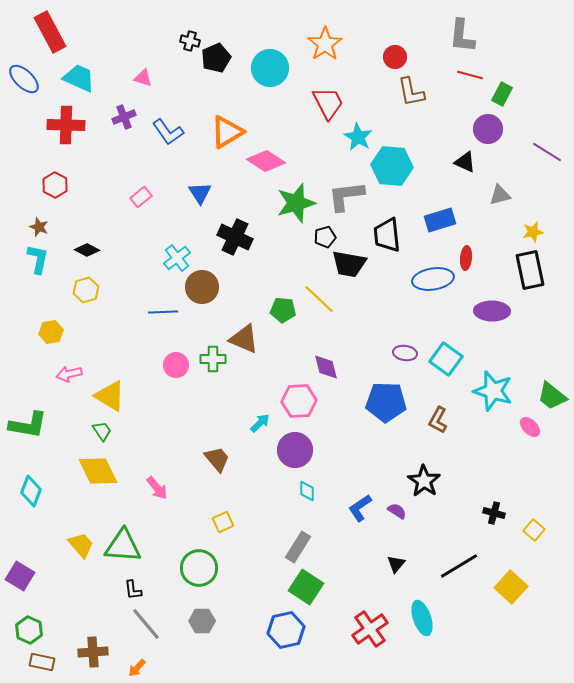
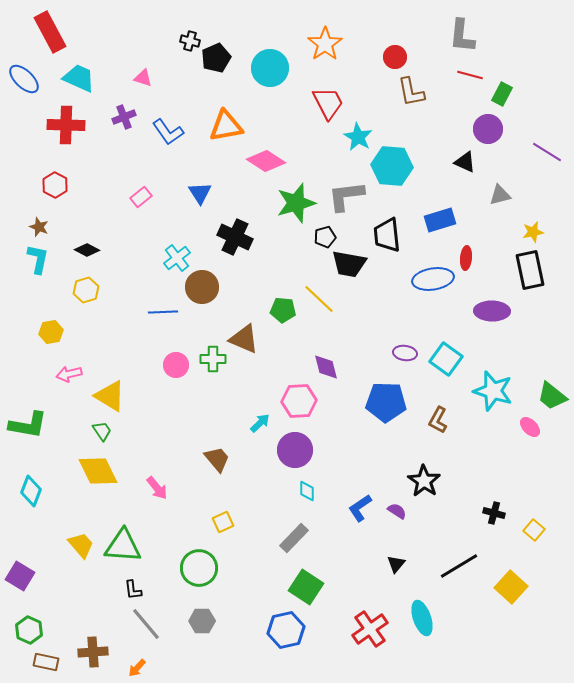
orange triangle at (227, 132): moved 1 px left, 6 px up; rotated 21 degrees clockwise
gray rectangle at (298, 547): moved 4 px left, 9 px up; rotated 12 degrees clockwise
brown rectangle at (42, 662): moved 4 px right
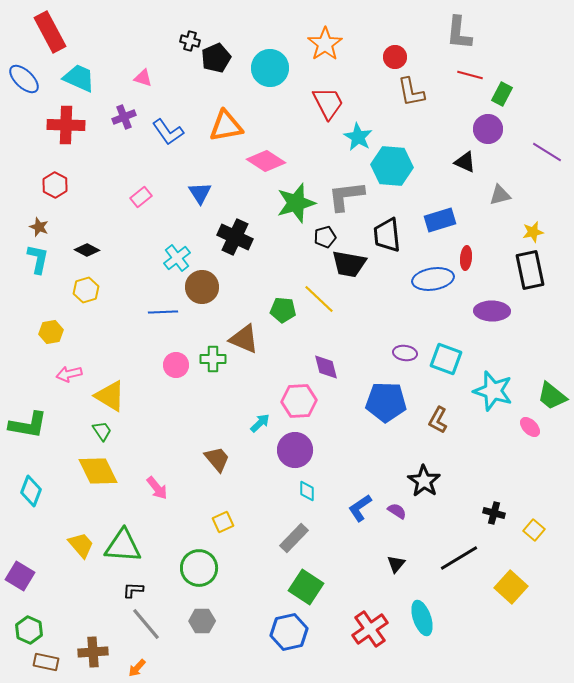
gray L-shape at (462, 36): moved 3 px left, 3 px up
cyan square at (446, 359): rotated 16 degrees counterclockwise
black line at (459, 566): moved 8 px up
black L-shape at (133, 590): rotated 100 degrees clockwise
blue hexagon at (286, 630): moved 3 px right, 2 px down
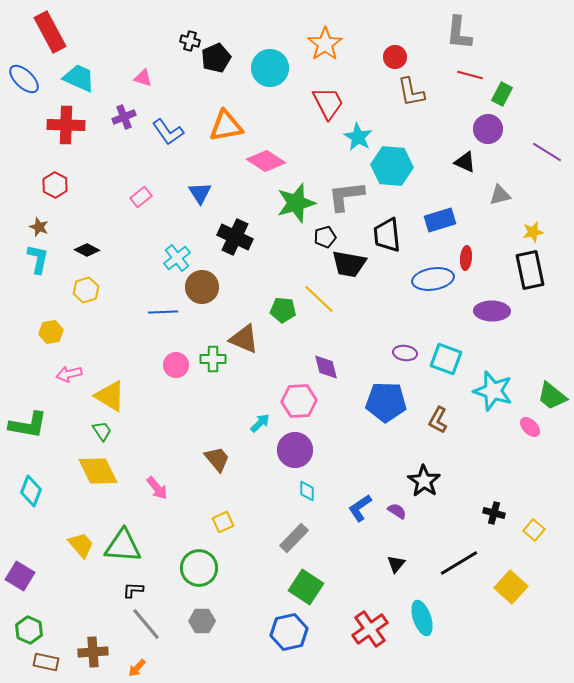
black line at (459, 558): moved 5 px down
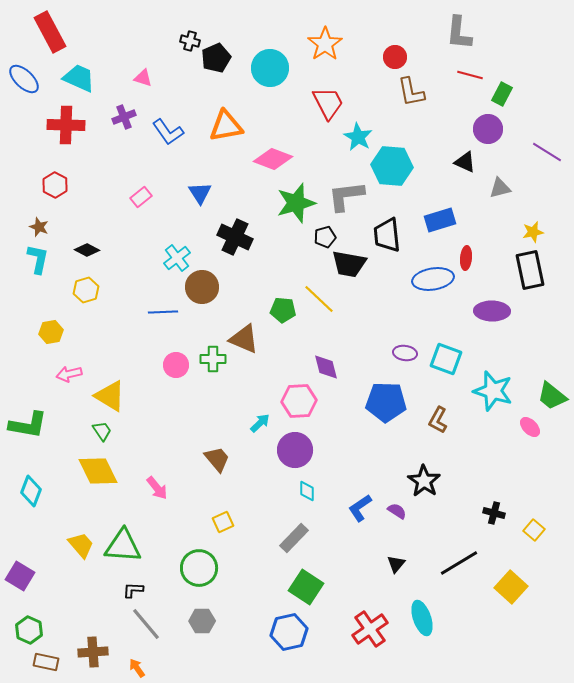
pink diamond at (266, 161): moved 7 px right, 2 px up; rotated 12 degrees counterclockwise
gray triangle at (500, 195): moved 7 px up
orange arrow at (137, 668): rotated 102 degrees clockwise
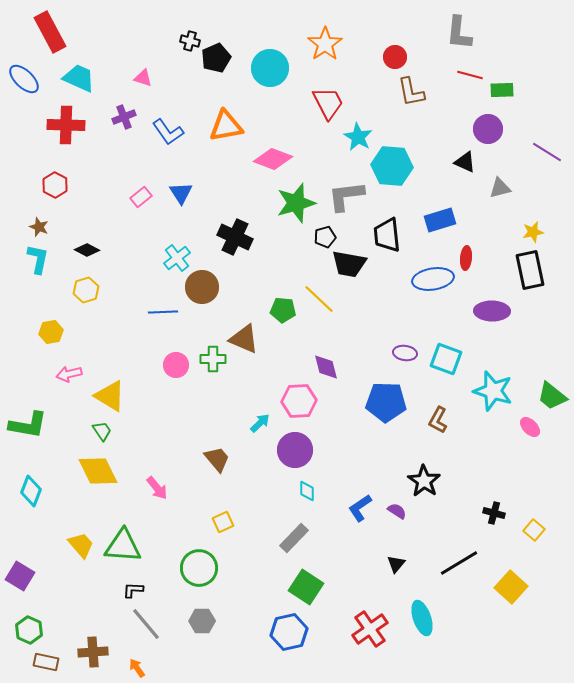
green rectangle at (502, 94): moved 4 px up; rotated 60 degrees clockwise
blue triangle at (200, 193): moved 19 px left
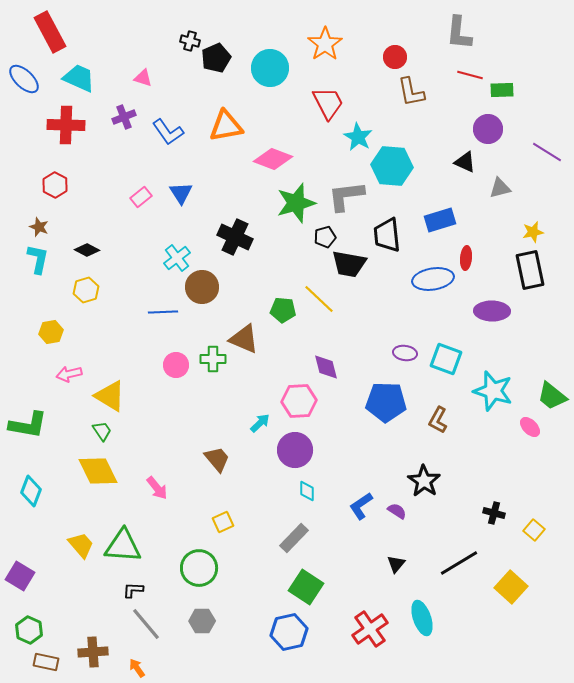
blue L-shape at (360, 508): moved 1 px right, 2 px up
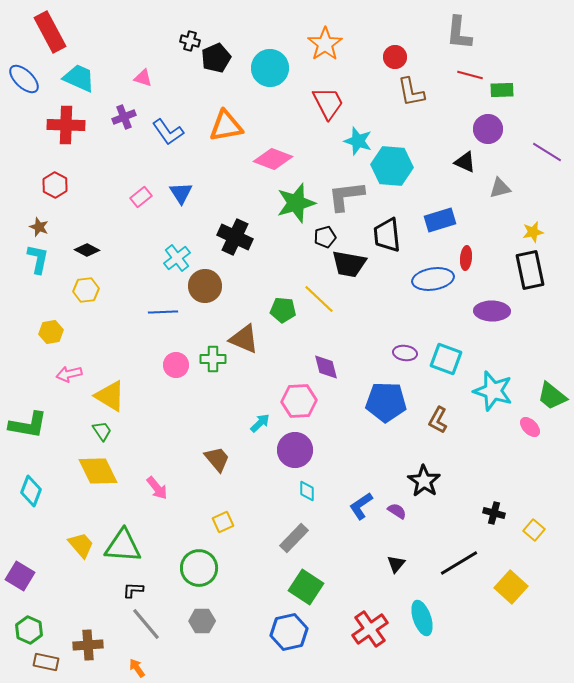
cyan star at (358, 137): moved 4 px down; rotated 12 degrees counterclockwise
brown circle at (202, 287): moved 3 px right, 1 px up
yellow hexagon at (86, 290): rotated 10 degrees clockwise
brown cross at (93, 652): moved 5 px left, 7 px up
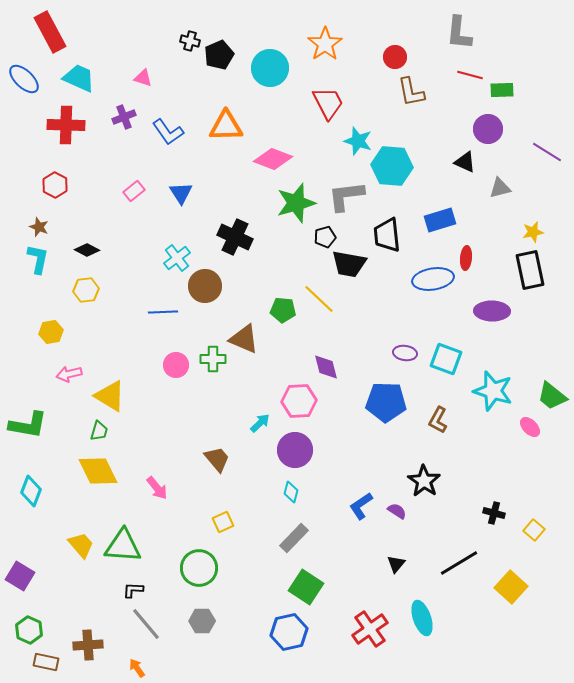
black pentagon at (216, 58): moved 3 px right, 3 px up
orange triangle at (226, 126): rotated 9 degrees clockwise
pink rectangle at (141, 197): moved 7 px left, 6 px up
green trapezoid at (102, 431): moved 3 px left; rotated 50 degrees clockwise
cyan diamond at (307, 491): moved 16 px left, 1 px down; rotated 15 degrees clockwise
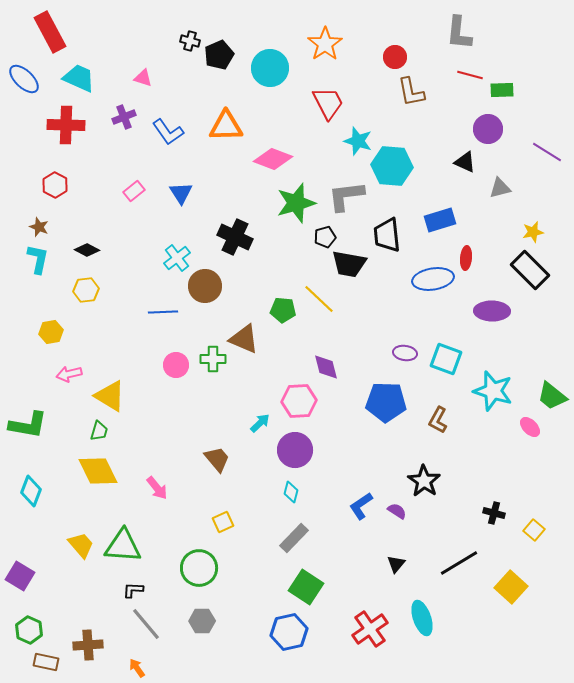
black rectangle at (530, 270): rotated 33 degrees counterclockwise
